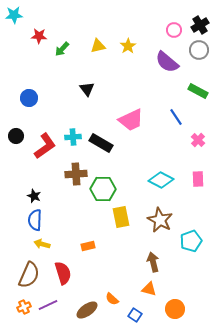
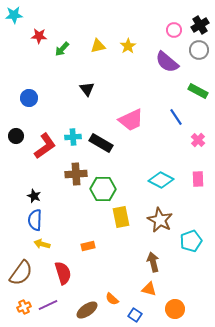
brown semicircle: moved 8 px left, 2 px up; rotated 12 degrees clockwise
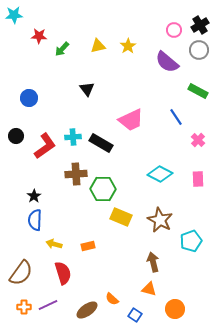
cyan diamond: moved 1 px left, 6 px up
black star: rotated 16 degrees clockwise
yellow rectangle: rotated 55 degrees counterclockwise
yellow arrow: moved 12 px right
orange cross: rotated 24 degrees clockwise
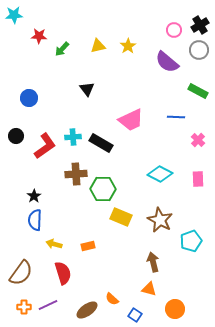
blue line: rotated 54 degrees counterclockwise
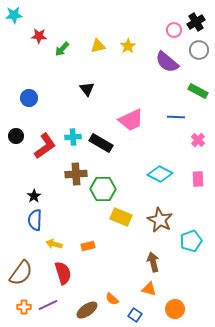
black cross: moved 4 px left, 3 px up
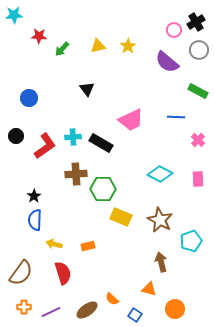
brown arrow: moved 8 px right
purple line: moved 3 px right, 7 px down
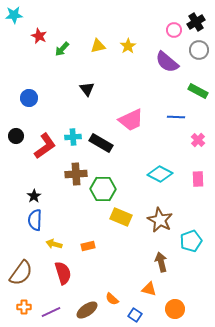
red star: rotated 21 degrees clockwise
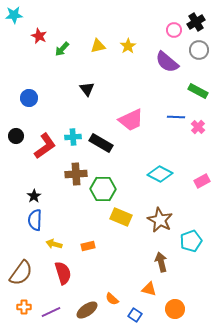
pink cross: moved 13 px up
pink rectangle: moved 4 px right, 2 px down; rotated 63 degrees clockwise
